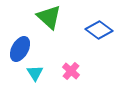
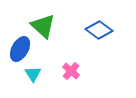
green triangle: moved 6 px left, 9 px down
cyan triangle: moved 2 px left, 1 px down
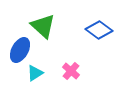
blue ellipse: moved 1 px down
cyan triangle: moved 2 px right, 1 px up; rotated 30 degrees clockwise
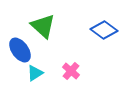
blue diamond: moved 5 px right
blue ellipse: rotated 65 degrees counterclockwise
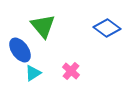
green triangle: rotated 8 degrees clockwise
blue diamond: moved 3 px right, 2 px up
cyan triangle: moved 2 px left
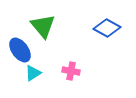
blue diamond: rotated 8 degrees counterclockwise
pink cross: rotated 30 degrees counterclockwise
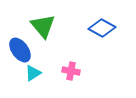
blue diamond: moved 5 px left
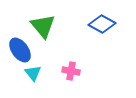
blue diamond: moved 4 px up
cyan triangle: rotated 36 degrees counterclockwise
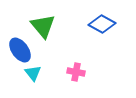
pink cross: moved 5 px right, 1 px down
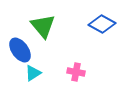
cyan triangle: rotated 36 degrees clockwise
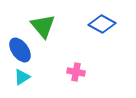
cyan triangle: moved 11 px left, 4 px down
